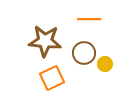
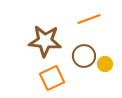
orange line: rotated 20 degrees counterclockwise
brown circle: moved 3 px down
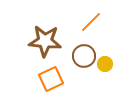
orange line: moved 2 px right, 3 px down; rotated 25 degrees counterclockwise
orange square: moved 1 px left, 1 px down
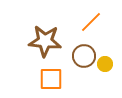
orange square: rotated 25 degrees clockwise
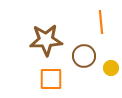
orange line: moved 10 px right; rotated 50 degrees counterclockwise
brown star: moved 1 px right, 1 px up; rotated 8 degrees counterclockwise
yellow circle: moved 6 px right, 4 px down
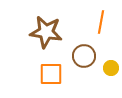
orange line: rotated 15 degrees clockwise
brown star: moved 8 px up; rotated 12 degrees clockwise
orange square: moved 5 px up
